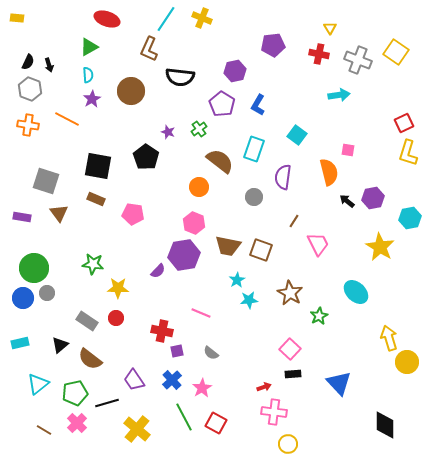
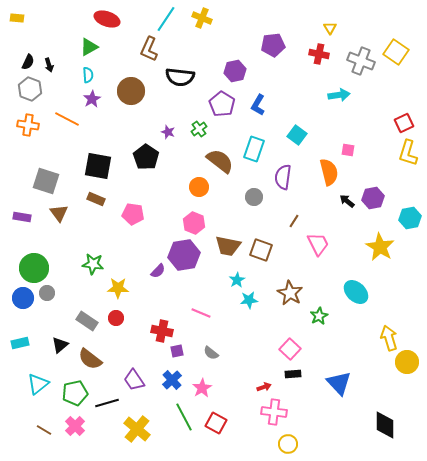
gray cross at (358, 60): moved 3 px right, 1 px down
pink cross at (77, 423): moved 2 px left, 3 px down
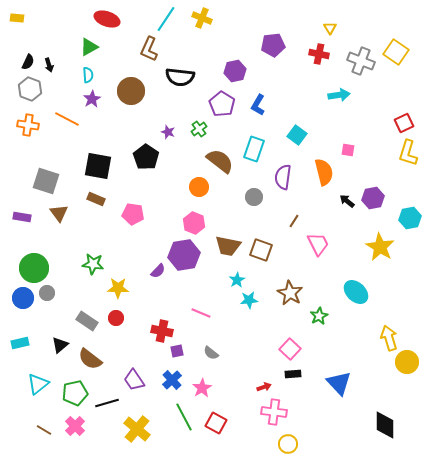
orange semicircle at (329, 172): moved 5 px left
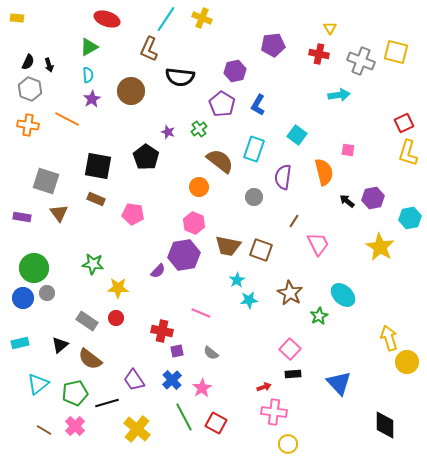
yellow square at (396, 52): rotated 20 degrees counterclockwise
cyan ellipse at (356, 292): moved 13 px left, 3 px down
